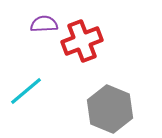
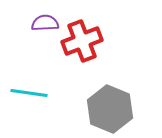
purple semicircle: moved 1 px right, 1 px up
cyan line: moved 3 px right, 2 px down; rotated 48 degrees clockwise
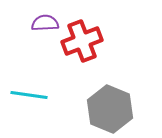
cyan line: moved 2 px down
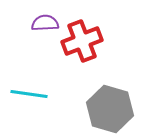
cyan line: moved 1 px up
gray hexagon: rotated 6 degrees counterclockwise
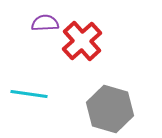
red cross: rotated 21 degrees counterclockwise
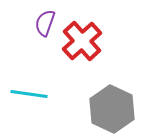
purple semicircle: rotated 68 degrees counterclockwise
gray hexagon: moved 2 px right; rotated 9 degrees clockwise
